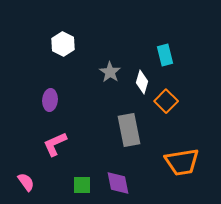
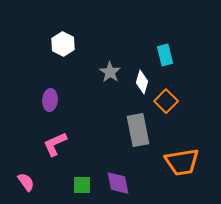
gray rectangle: moved 9 px right
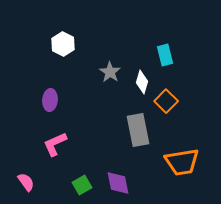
green square: rotated 30 degrees counterclockwise
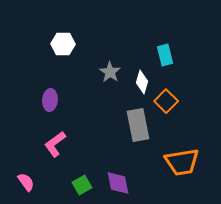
white hexagon: rotated 25 degrees counterclockwise
gray rectangle: moved 5 px up
pink L-shape: rotated 12 degrees counterclockwise
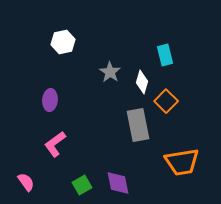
white hexagon: moved 2 px up; rotated 15 degrees counterclockwise
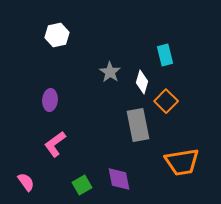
white hexagon: moved 6 px left, 7 px up
purple diamond: moved 1 px right, 4 px up
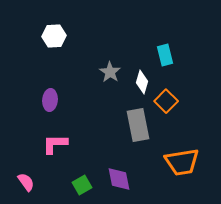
white hexagon: moved 3 px left, 1 px down; rotated 10 degrees clockwise
pink L-shape: rotated 36 degrees clockwise
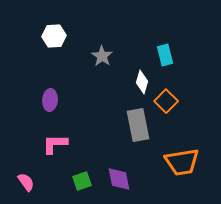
gray star: moved 8 px left, 16 px up
green square: moved 4 px up; rotated 12 degrees clockwise
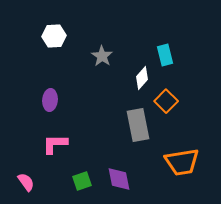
white diamond: moved 4 px up; rotated 25 degrees clockwise
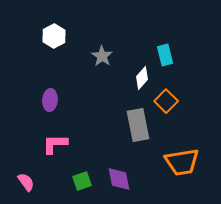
white hexagon: rotated 25 degrees counterclockwise
